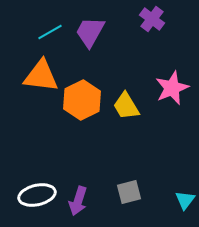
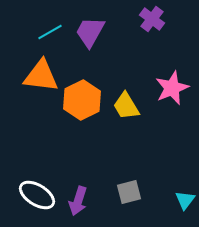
white ellipse: rotated 45 degrees clockwise
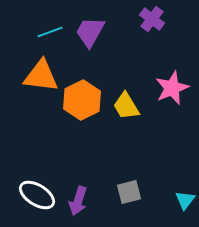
cyan line: rotated 10 degrees clockwise
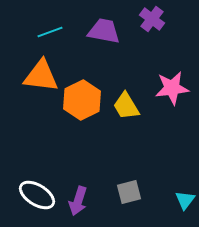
purple trapezoid: moved 14 px right, 1 px up; rotated 72 degrees clockwise
pink star: rotated 16 degrees clockwise
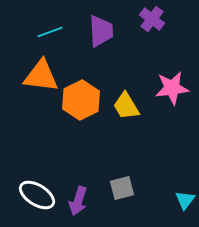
purple trapezoid: moved 3 px left; rotated 76 degrees clockwise
orange hexagon: moved 1 px left
gray square: moved 7 px left, 4 px up
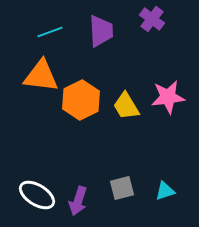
pink star: moved 4 px left, 9 px down
cyan triangle: moved 20 px left, 9 px up; rotated 35 degrees clockwise
